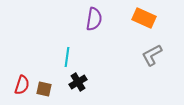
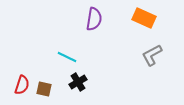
cyan line: rotated 72 degrees counterclockwise
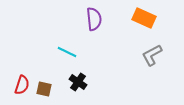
purple semicircle: rotated 15 degrees counterclockwise
cyan line: moved 5 px up
black cross: rotated 24 degrees counterclockwise
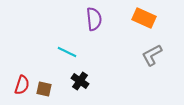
black cross: moved 2 px right, 1 px up
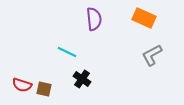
black cross: moved 2 px right, 2 px up
red semicircle: rotated 90 degrees clockwise
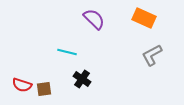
purple semicircle: rotated 40 degrees counterclockwise
cyan line: rotated 12 degrees counterclockwise
brown square: rotated 21 degrees counterclockwise
